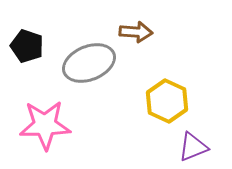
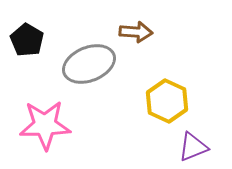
black pentagon: moved 6 px up; rotated 12 degrees clockwise
gray ellipse: moved 1 px down
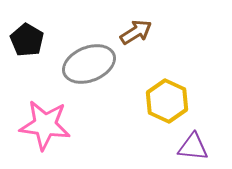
brown arrow: rotated 36 degrees counterclockwise
pink star: rotated 9 degrees clockwise
purple triangle: rotated 28 degrees clockwise
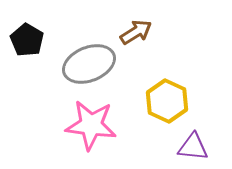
pink star: moved 46 px right
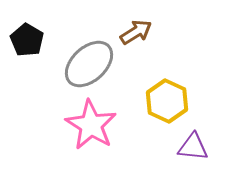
gray ellipse: rotated 21 degrees counterclockwise
pink star: rotated 24 degrees clockwise
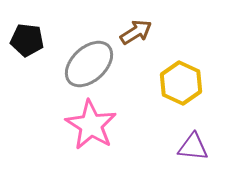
black pentagon: rotated 24 degrees counterclockwise
yellow hexagon: moved 14 px right, 18 px up
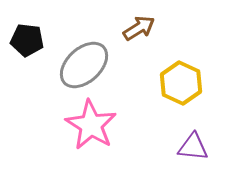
brown arrow: moved 3 px right, 4 px up
gray ellipse: moved 5 px left, 1 px down
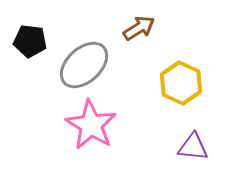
black pentagon: moved 3 px right, 1 px down
